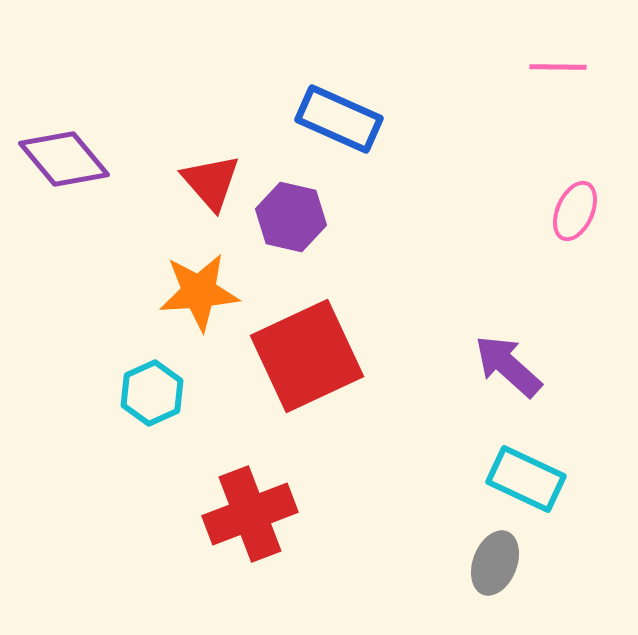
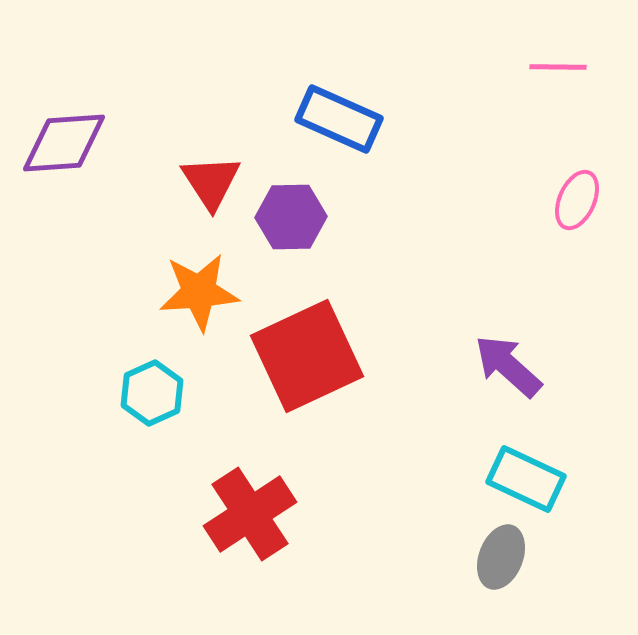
purple diamond: moved 16 px up; rotated 54 degrees counterclockwise
red triangle: rotated 8 degrees clockwise
pink ellipse: moved 2 px right, 11 px up
purple hexagon: rotated 14 degrees counterclockwise
red cross: rotated 12 degrees counterclockwise
gray ellipse: moved 6 px right, 6 px up
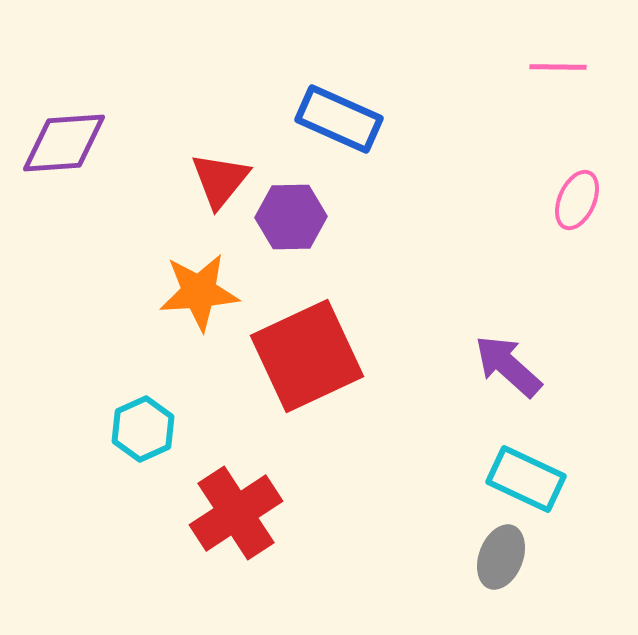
red triangle: moved 9 px right, 2 px up; rotated 12 degrees clockwise
cyan hexagon: moved 9 px left, 36 px down
red cross: moved 14 px left, 1 px up
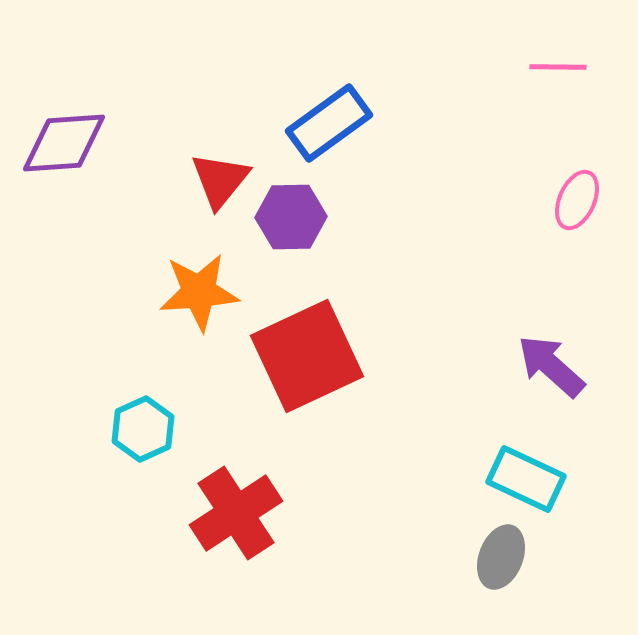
blue rectangle: moved 10 px left, 4 px down; rotated 60 degrees counterclockwise
purple arrow: moved 43 px right
